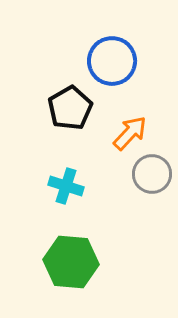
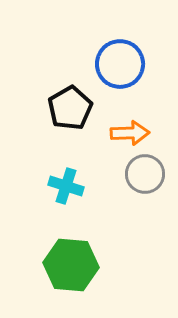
blue circle: moved 8 px right, 3 px down
orange arrow: rotated 45 degrees clockwise
gray circle: moved 7 px left
green hexagon: moved 3 px down
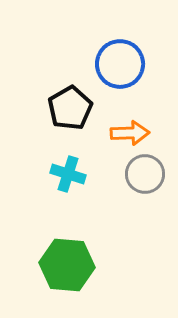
cyan cross: moved 2 px right, 12 px up
green hexagon: moved 4 px left
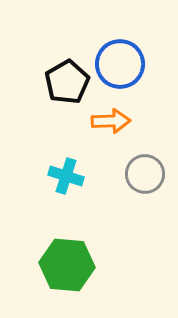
black pentagon: moved 3 px left, 26 px up
orange arrow: moved 19 px left, 12 px up
cyan cross: moved 2 px left, 2 px down
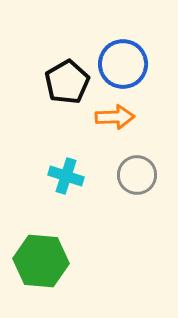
blue circle: moved 3 px right
orange arrow: moved 4 px right, 4 px up
gray circle: moved 8 px left, 1 px down
green hexagon: moved 26 px left, 4 px up
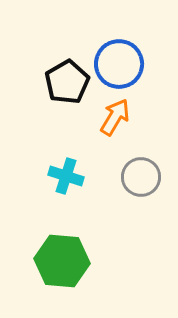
blue circle: moved 4 px left
orange arrow: rotated 57 degrees counterclockwise
gray circle: moved 4 px right, 2 px down
green hexagon: moved 21 px right
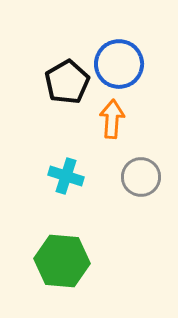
orange arrow: moved 3 px left, 2 px down; rotated 27 degrees counterclockwise
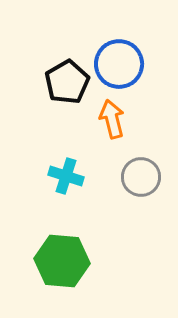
orange arrow: rotated 18 degrees counterclockwise
